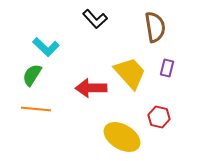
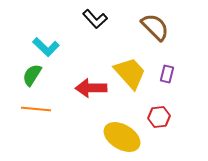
brown semicircle: rotated 36 degrees counterclockwise
purple rectangle: moved 6 px down
red hexagon: rotated 20 degrees counterclockwise
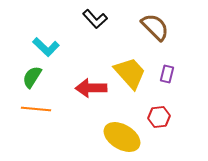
green semicircle: moved 2 px down
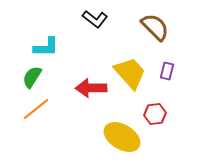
black L-shape: rotated 10 degrees counterclockwise
cyan L-shape: rotated 44 degrees counterclockwise
purple rectangle: moved 3 px up
orange line: rotated 44 degrees counterclockwise
red hexagon: moved 4 px left, 3 px up
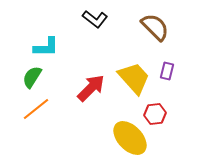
yellow trapezoid: moved 4 px right, 5 px down
red arrow: rotated 136 degrees clockwise
yellow ellipse: moved 8 px right, 1 px down; rotated 15 degrees clockwise
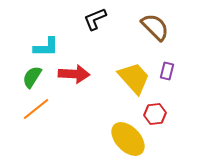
black L-shape: rotated 120 degrees clockwise
red arrow: moved 17 px left, 14 px up; rotated 48 degrees clockwise
yellow ellipse: moved 2 px left, 1 px down
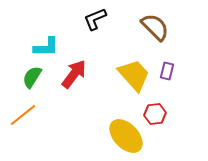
red arrow: rotated 56 degrees counterclockwise
yellow trapezoid: moved 3 px up
orange line: moved 13 px left, 6 px down
yellow ellipse: moved 2 px left, 3 px up
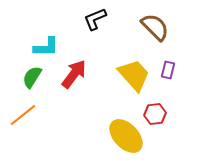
purple rectangle: moved 1 px right, 1 px up
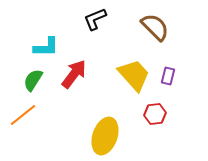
purple rectangle: moved 6 px down
green semicircle: moved 1 px right, 3 px down
yellow ellipse: moved 21 px left; rotated 63 degrees clockwise
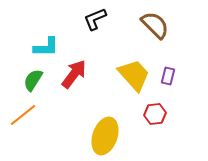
brown semicircle: moved 2 px up
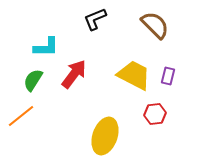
yellow trapezoid: rotated 21 degrees counterclockwise
orange line: moved 2 px left, 1 px down
